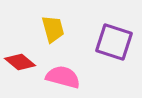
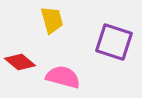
yellow trapezoid: moved 1 px left, 9 px up
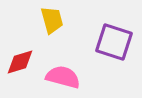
red diamond: rotated 56 degrees counterclockwise
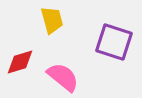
pink semicircle: rotated 24 degrees clockwise
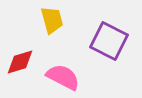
purple square: moved 5 px left, 1 px up; rotated 9 degrees clockwise
pink semicircle: rotated 12 degrees counterclockwise
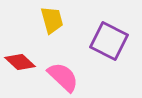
red diamond: rotated 60 degrees clockwise
pink semicircle: rotated 16 degrees clockwise
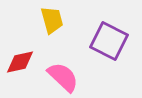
red diamond: rotated 56 degrees counterclockwise
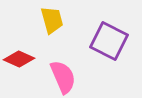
red diamond: moved 1 px left, 3 px up; rotated 36 degrees clockwise
pink semicircle: rotated 24 degrees clockwise
